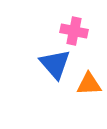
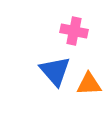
blue triangle: moved 7 px down
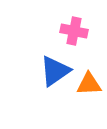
blue triangle: rotated 36 degrees clockwise
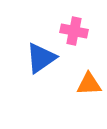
blue triangle: moved 14 px left, 13 px up
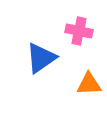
pink cross: moved 5 px right
